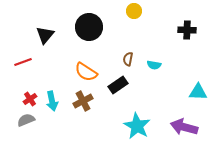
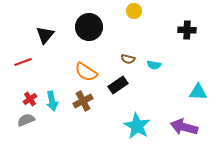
brown semicircle: rotated 88 degrees counterclockwise
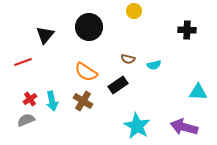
cyan semicircle: rotated 24 degrees counterclockwise
brown cross: rotated 30 degrees counterclockwise
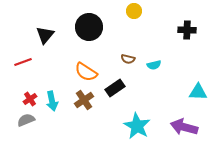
black rectangle: moved 3 px left, 3 px down
brown cross: moved 1 px right, 1 px up; rotated 24 degrees clockwise
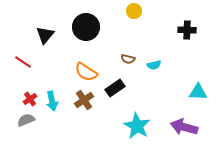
black circle: moved 3 px left
red line: rotated 54 degrees clockwise
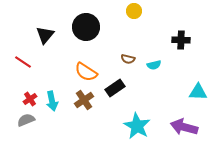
black cross: moved 6 px left, 10 px down
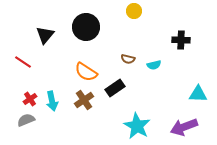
cyan triangle: moved 2 px down
purple arrow: rotated 36 degrees counterclockwise
